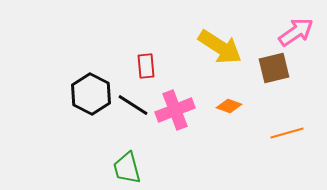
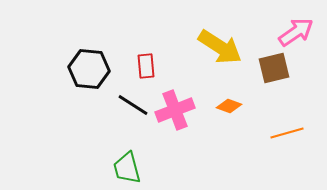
black hexagon: moved 2 px left, 25 px up; rotated 21 degrees counterclockwise
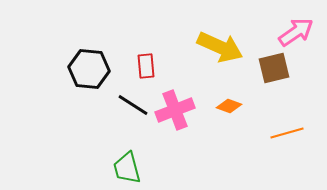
yellow arrow: rotated 9 degrees counterclockwise
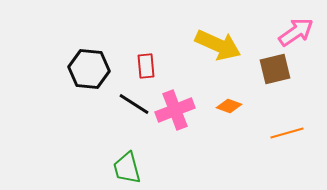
yellow arrow: moved 2 px left, 2 px up
brown square: moved 1 px right, 1 px down
black line: moved 1 px right, 1 px up
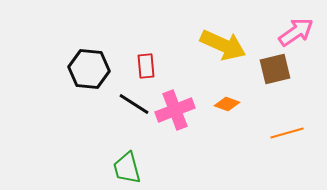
yellow arrow: moved 5 px right
orange diamond: moved 2 px left, 2 px up
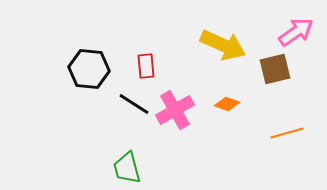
pink cross: rotated 9 degrees counterclockwise
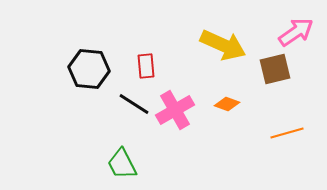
green trapezoid: moved 5 px left, 4 px up; rotated 12 degrees counterclockwise
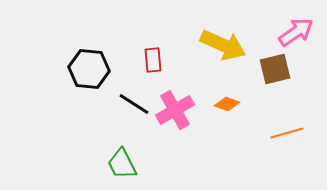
red rectangle: moved 7 px right, 6 px up
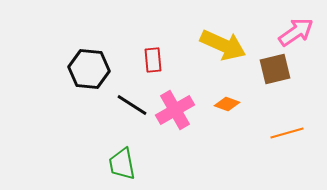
black line: moved 2 px left, 1 px down
green trapezoid: rotated 16 degrees clockwise
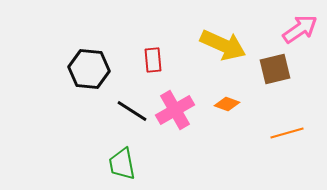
pink arrow: moved 4 px right, 3 px up
black line: moved 6 px down
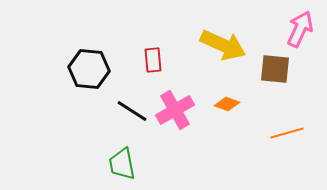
pink arrow: rotated 30 degrees counterclockwise
brown square: rotated 20 degrees clockwise
